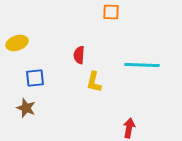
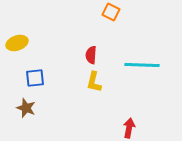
orange square: rotated 24 degrees clockwise
red semicircle: moved 12 px right
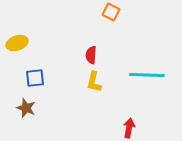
cyan line: moved 5 px right, 10 px down
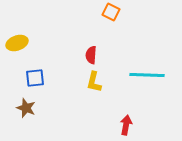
red arrow: moved 3 px left, 3 px up
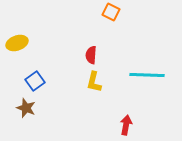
blue square: moved 3 px down; rotated 30 degrees counterclockwise
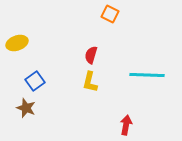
orange square: moved 1 px left, 2 px down
red semicircle: rotated 12 degrees clockwise
yellow L-shape: moved 4 px left
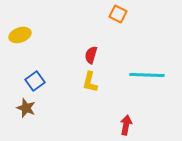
orange square: moved 8 px right
yellow ellipse: moved 3 px right, 8 px up
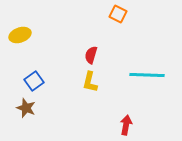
blue square: moved 1 px left
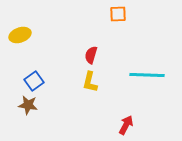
orange square: rotated 30 degrees counterclockwise
brown star: moved 2 px right, 3 px up; rotated 12 degrees counterclockwise
red arrow: rotated 18 degrees clockwise
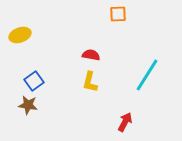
red semicircle: rotated 84 degrees clockwise
cyan line: rotated 60 degrees counterclockwise
red arrow: moved 1 px left, 3 px up
